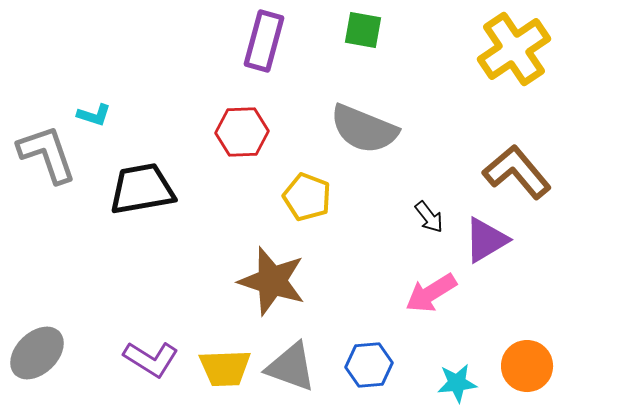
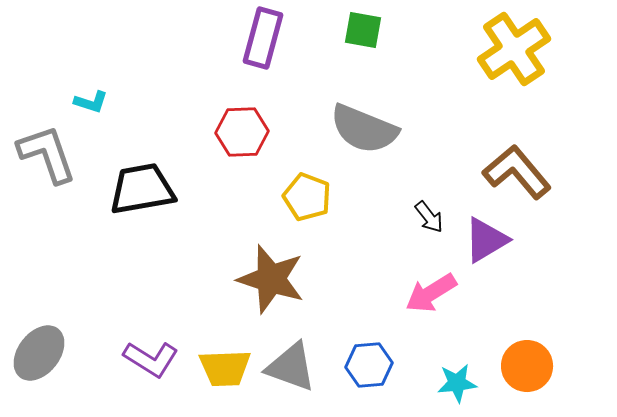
purple rectangle: moved 1 px left, 3 px up
cyan L-shape: moved 3 px left, 13 px up
brown star: moved 1 px left, 2 px up
gray ellipse: moved 2 px right; rotated 8 degrees counterclockwise
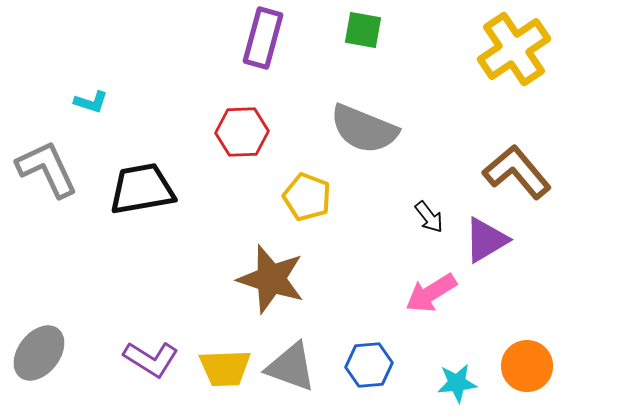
gray L-shape: moved 15 px down; rotated 6 degrees counterclockwise
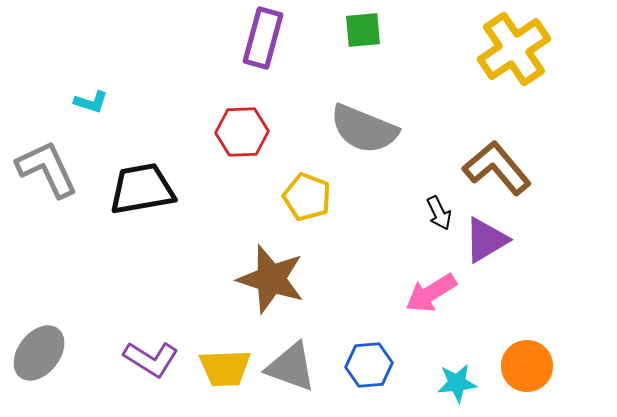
green square: rotated 15 degrees counterclockwise
brown L-shape: moved 20 px left, 4 px up
black arrow: moved 10 px right, 4 px up; rotated 12 degrees clockwise
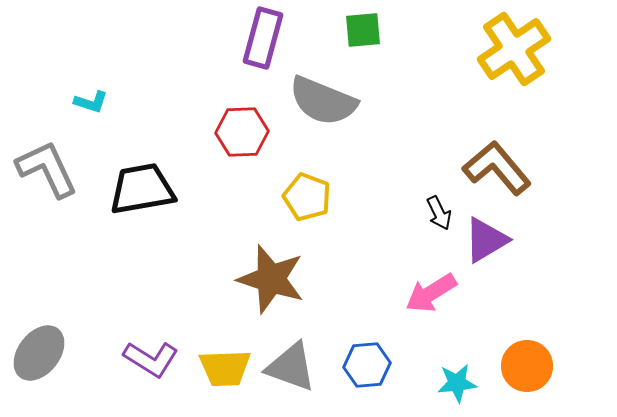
gray semicircle: moved 41 px left, 28 px up
blue hexagon: moved 2 px left
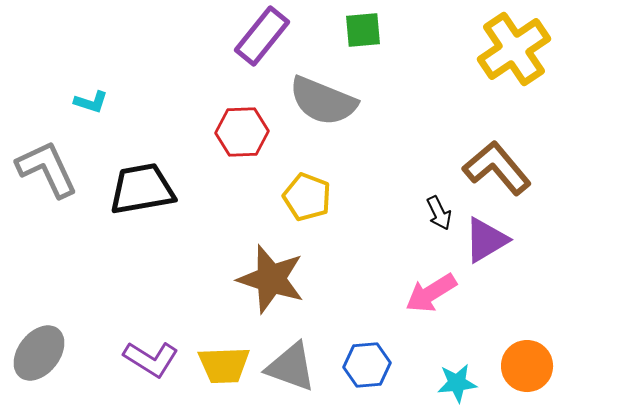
purple rectangle: moved 1 px left, 2 px up; rotated 24 degrees clockwise
yellow trapezoid: moved 1 px left, 3 px up
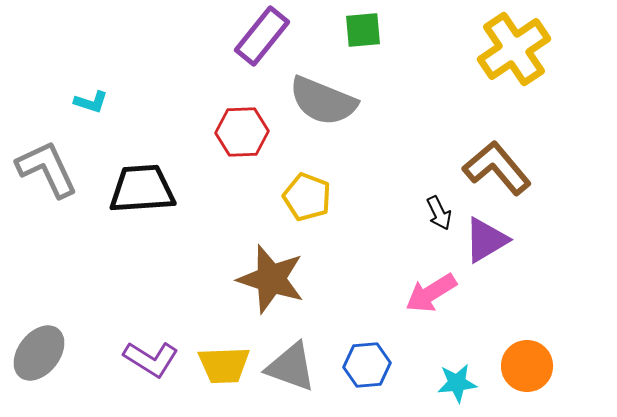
black trapezoid: rotated 6 degrees clockwise
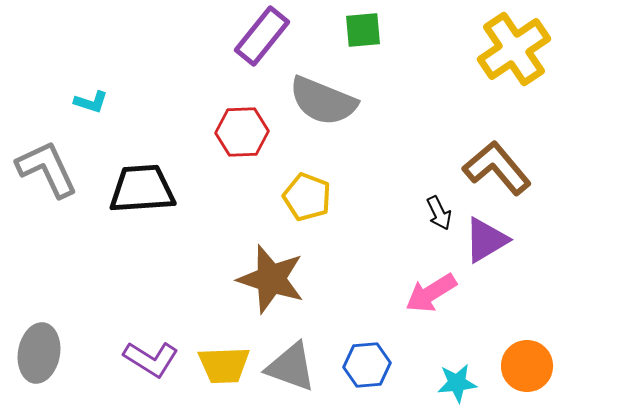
gray ellipse: rotated 28 degrees counterclockwise
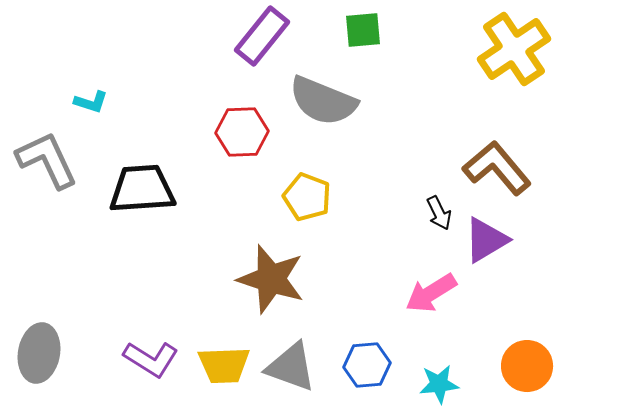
gray L-shape: moved 9 px up
cyan star: moved 18 px left, 1 px down
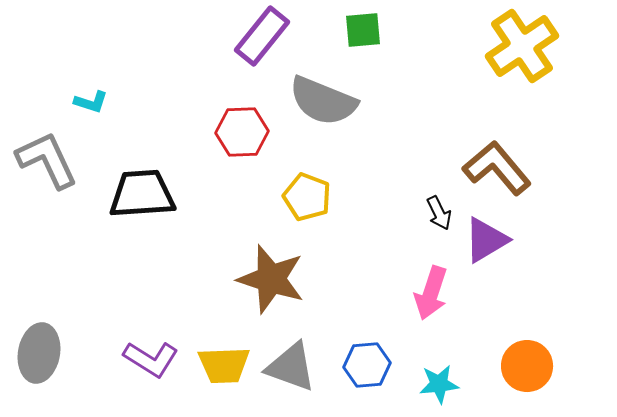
yellow cross: moved 8 px right, 3 px up
black trapezoid: moved 5 px down
pink arrow: rotated 40 degrees counterclockwise
